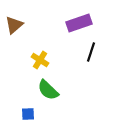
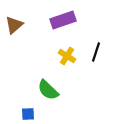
purple rectangle: moved 16 px left, 3 px up
black line: moved 5 px right
yellow cross: moved 27 px right, 4 px up
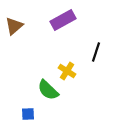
purple rectangle: rotated 10 degrees counterclockwise
brown triangle: moved 1 px down
yellow cross: moved 15 px down
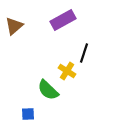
black line: moved 12 px left, 1 px down
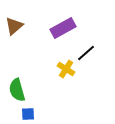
purple rectangle: moved 8 px down
black line: moved 2 px right; rotated 30 degrees clockwise
yellow cross: moved 1 px left, 2 px up
green semicircle: moved 31 px left; rotated 30 degrees clockwise
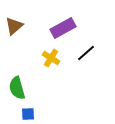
yellow cross: moved 15 px left, 11 px up
green semicircle: moved 2 px up
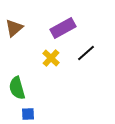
brown triangle: moved 2 px down
yellow cross: rotated 12 degrees clockwise
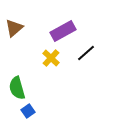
purple rectangle: moved 3 px down
blue square: moved 3 px up; rotated 32 degrees counterclockwise
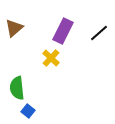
purple rectangle: rotated 35 degrees counterclockwise
black line: moved 13 px right, 20 px up
green semicircle: rotated 10 degrees clockwise
blue square: rotated 16 degrees counterclockwise
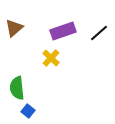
purple rectangle: rotated 45 degrees clockwise
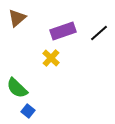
brown triangle: moved 3 px right, 10 px up
green semicircle: rotated 40 degrees counterclockwise
